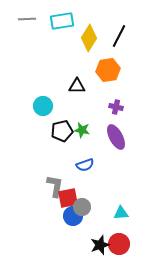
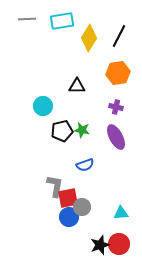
orange hexagon: moved 10 px right, 3 px down
blue circle: moved 4 px left, 1 px down
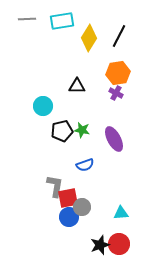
purple cross: moved 14 px up; rotated 16 degrees clockwise
purple ellipse: moved 2 px left, 2 px down
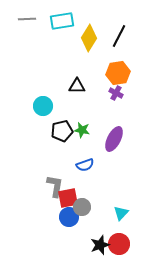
purple ellipse: rotated 55 degrees clockwise
cyan triangle: rotated 42 degrees counterclockwise
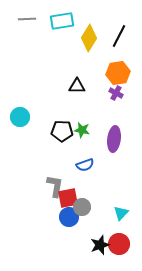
cyan circle: moved 23 px left, 11 px down
black pentagon: rotated 15 degrees clockwise
purple ellipse: rotated 20 degrees counterclockwise
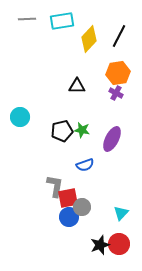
yellow diamond: moved 1 px down; rotated 12 degrees clockwise
black pentagon: rotated 15 degrees counterclockwise
purple ellipse: moved 2 px left; rotated 20 degrees clockwise
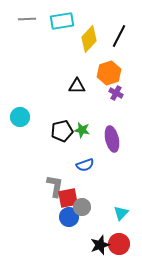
orange hexagon: moved 9 px left; rotated 10 degrees counterclockwise
purple ellipse: rotated 40 degrees counterclockwise
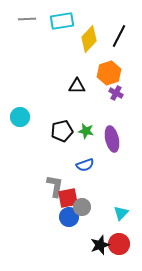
green star: moved 4 px right, 1 px down
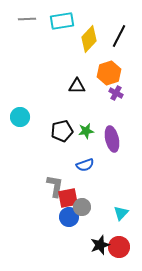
green star: rotated 21 degrees counterclockwise
red circle: moved 3 px down
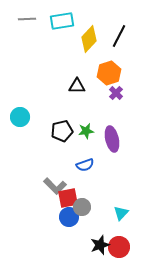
purple cross: rotated 16 degrees clockwise
gray L-shape: rotated 125 degrees clockwise
